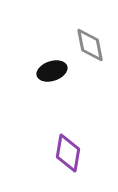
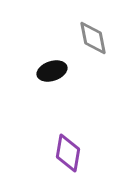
gray diamond: moved 3 px right, 7 px up
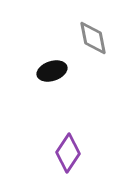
purple diamond: rotated 24 degrees clockwise
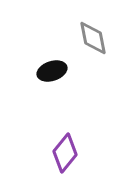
purple diamond: moved 3 px left; rotated 6 degrees clockwise
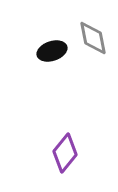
black ellipse: moved 20 px up
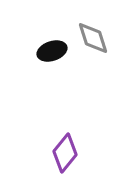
gray diamond: rotated 6 degrees counterclockwise
